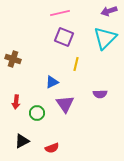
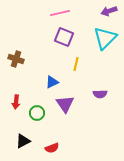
brown cross: moved 3 px right
black triangle: moved 1 px right
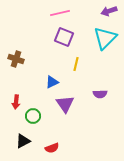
green circle: moved 4 px left, 3 px down
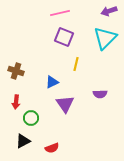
brown cross: moved 12 px down
green circle: moved 2 px left, 2 px down
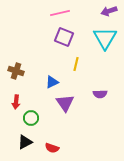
cyan triangle: rotated 15 degrees counterclockwise
purple triangle: moved 1 px up
black triangle: moved 2 px right, 1 px down
red semicircle: rotated 40 degrees clockwise
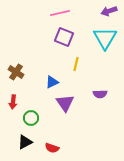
brown cross: moved 1 px down; rotated 14 degrees clockwise
red arrow: moved 3 px left
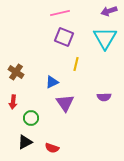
purple semicircle: moved 4 px right, 3 px down
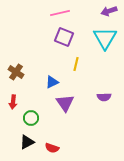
black triangle: moved 2 px right
